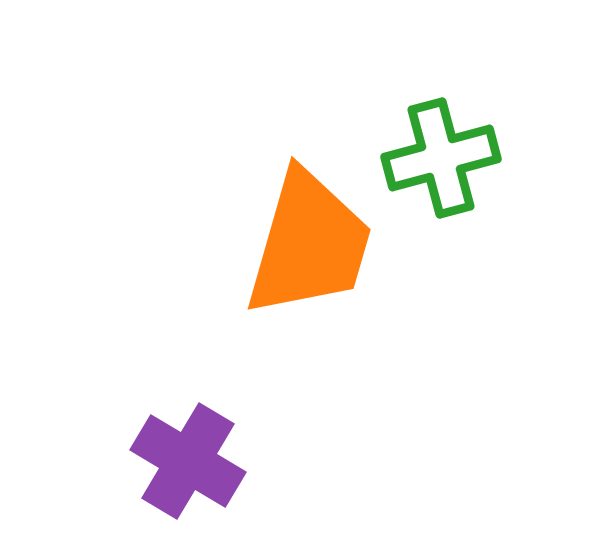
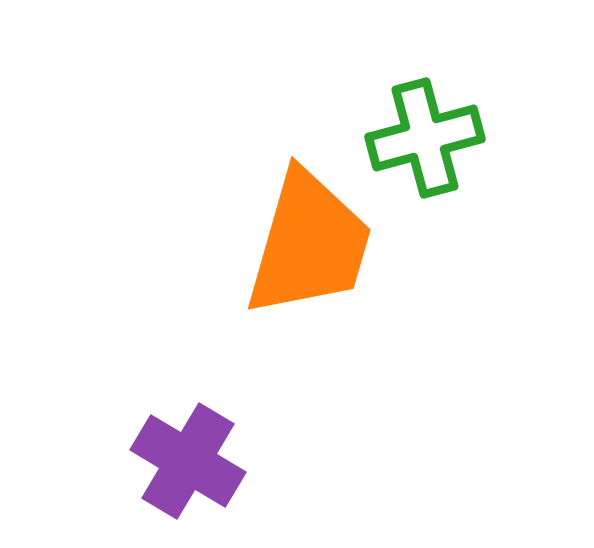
green cross: moved 16 px left, 20 px up
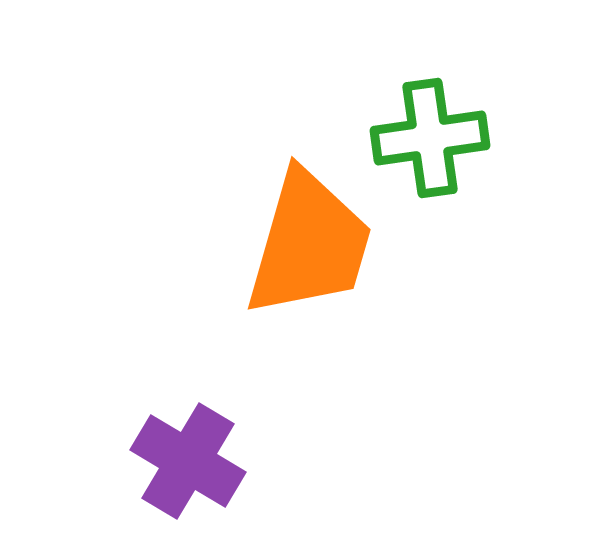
green cross: moved 5 px right; rotated 7 degrees clockwise
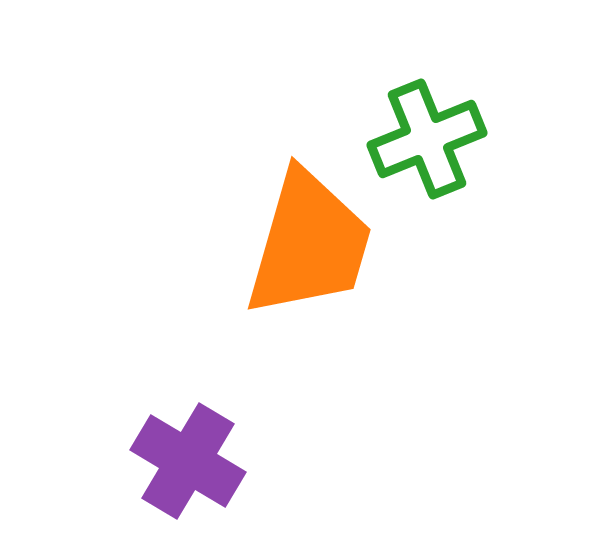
green cross: moved 3 px left, 1 px down; rotated 14 degrees counterclockwise
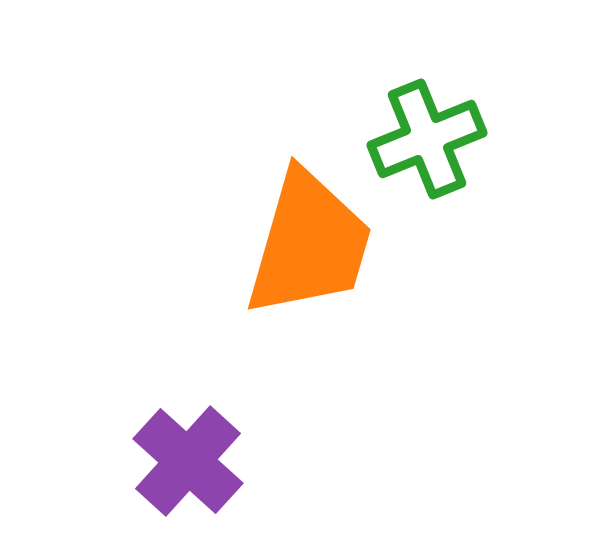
purple cross: rotated 11 degrees clockwise
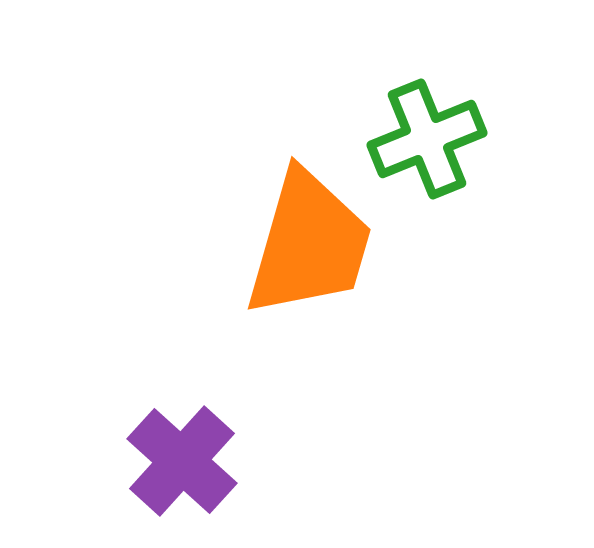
purple cross: moved 6 px left
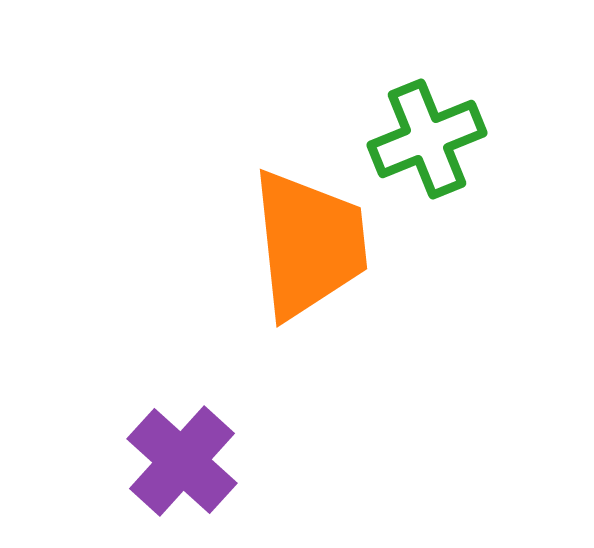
orange trapezoid: rotated 22 degrees counterclockwise
